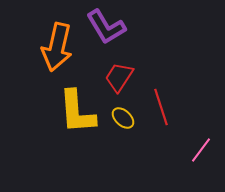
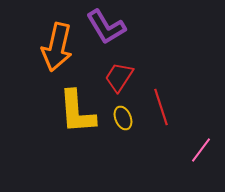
yellow ellipse: rotated 25 degrees clockwise
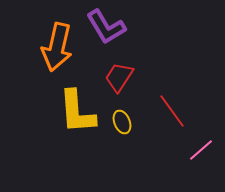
red line: moved 11 px right, 4 px down; rotated 18 degrees counterclockwise
yellow ellipse: moved 1 px left, 4 px down
pink line: rotated 12 degrees clockwise
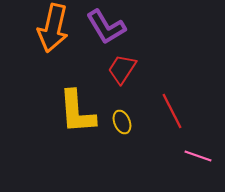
orange arrow: moved 4 px left, 19 px up
red trapezoid: moved 3 px right, 8 px up
red line: rotated 9 degrees clockwise
pink line: moved 3 px left, 6 px down; rotated 60 degrees clockwise
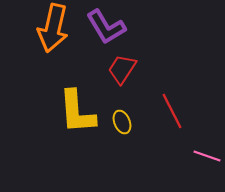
pink line: moved 9 px right
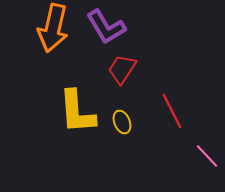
pink line: rotated 28 degrees clockwise
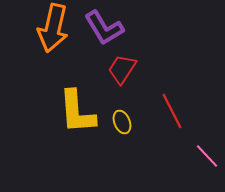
purple L-shape: moved 2 px left, 1 px down
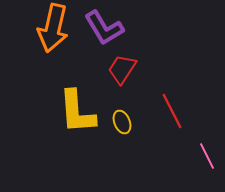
pink line: rotated 16 degrees clockwise
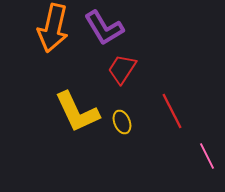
yellow L-shape: rotated 21 degrees counterclockwise
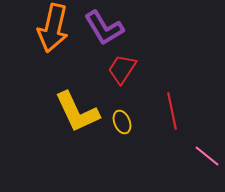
red line: rotated 15 degrees clockwise
pink line: rotated 24 degrees counterclockwise
